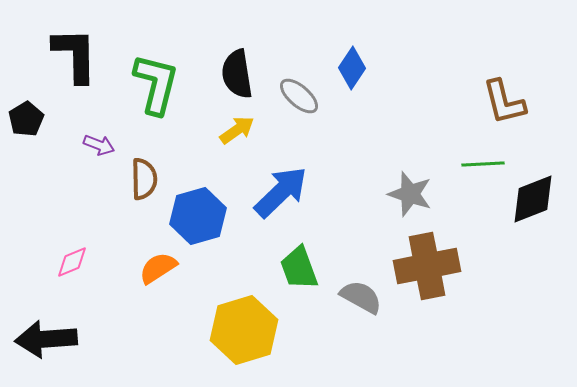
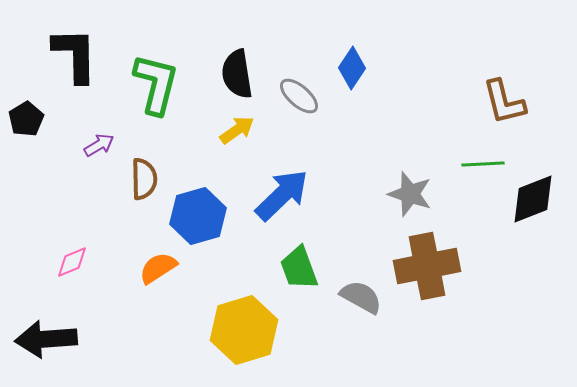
purple arrow: rotated 52 degrees counterclockwise
blue arrow: moved 1 px right, 3 px down
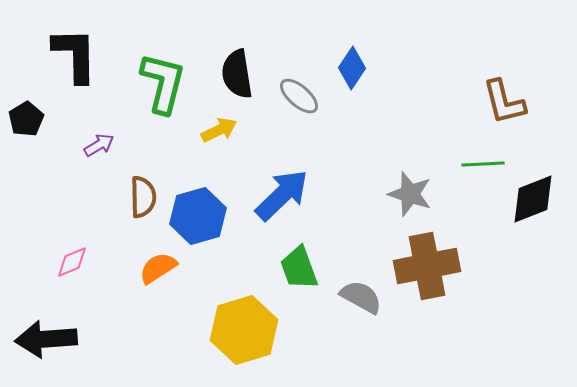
green L-shape: moved 7 px right, 1 px up
yellow arrow: moved 18 px left; rotated 9 degrees clockwise
brown semicircle: moved 1 px left, 18 px down
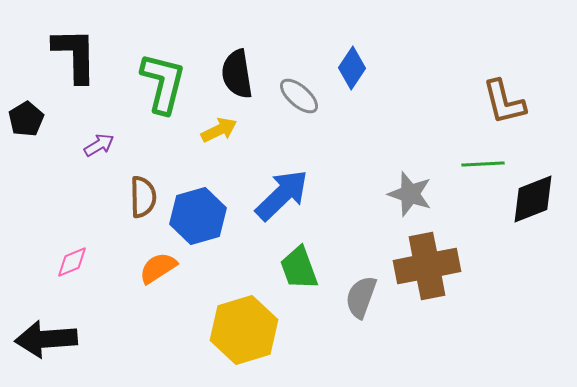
gray semicircle: rotated 99 degrees counterclockwise
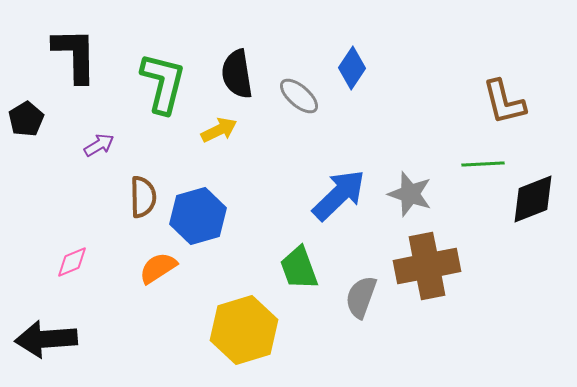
blue arrow: moved 57 px right
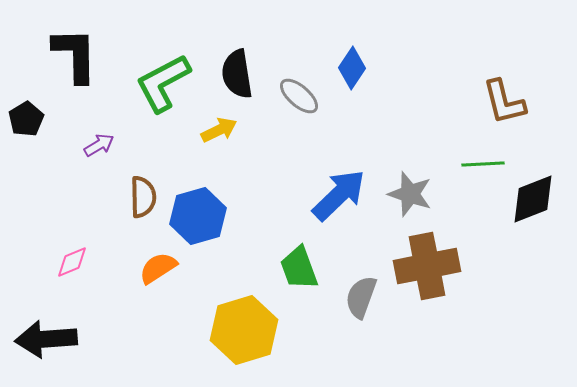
green L-shape: rotated 132 degrees counterclockwise
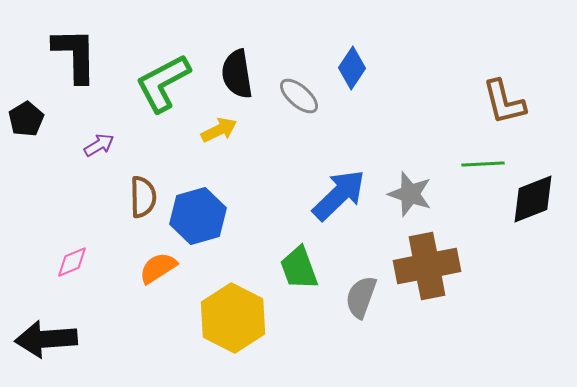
yellow hexagon: moved 11 px left, 12 px up; rotated 16 degrees counterclockwise
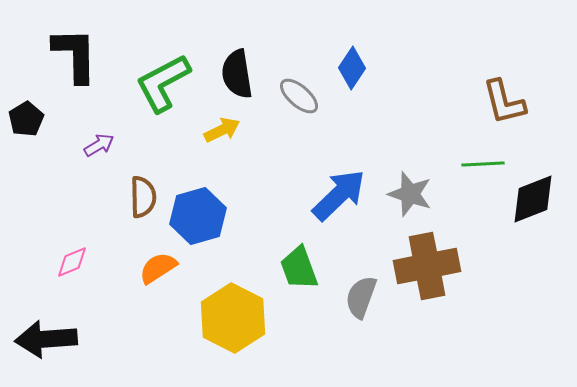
yellow arrow: moved 3 px right
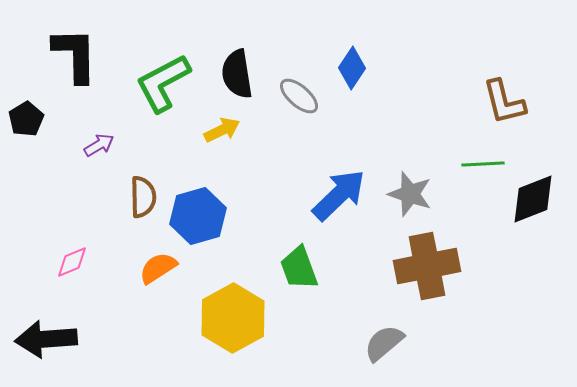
gray semicircle: moved 23 px right, 46 px down; rotated 30 degrees clockwise
yellow hexagon: rotated 4 degrees clockwise
